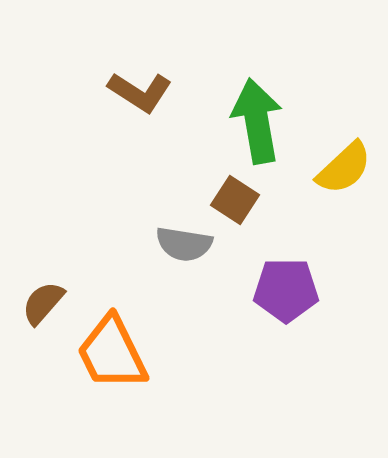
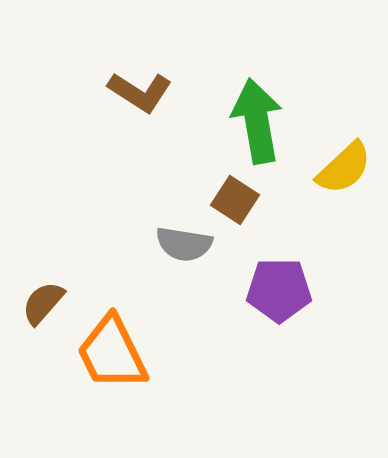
purple pentagon: moved 7 px left
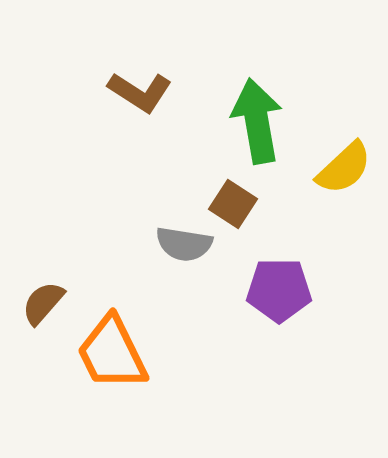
brown square: moved 2 px left, 4 px down
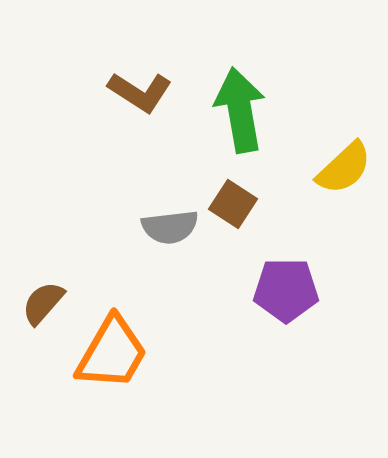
green arrow: moved 17 px left, 11 px up
gray semicircle: moved 14 px left, 17 px up; rotated 16 degrees counterclockwise
purple pentagon: moved 7 px right
orange trapezoid: rotated 124 degrees counterclockwise
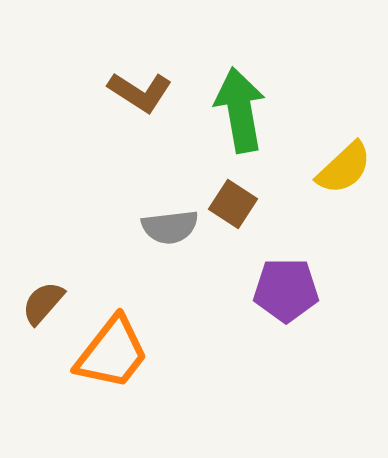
orange trapezoid: rotated 8 degrees clockwise
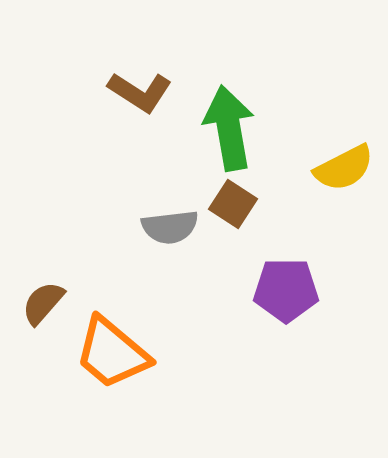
green arrow: moved 11 px left, 18 px down
yellow semicircle: rotated 16 degrees clockwise
orange trapezoid: rotated 92 degrees clockwise
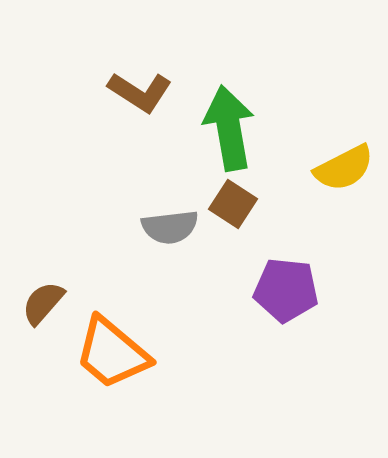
purple pentagon: rotated 6 degrees clockwise
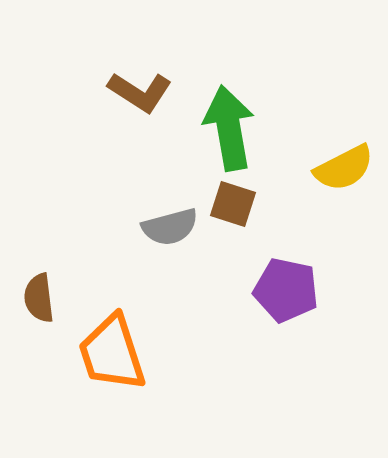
brown square: rotated 15 degrees counterclockwise
gray semicircle: rotated 8 degrees counterclockwise
purple pentagon: rotated 6 degrees clockwise
brown semicircle: moved 4 px left, 5 px up; rotated 48 degrees counterclockwise
orange trapezoid: rotated 32 degrees clockwise
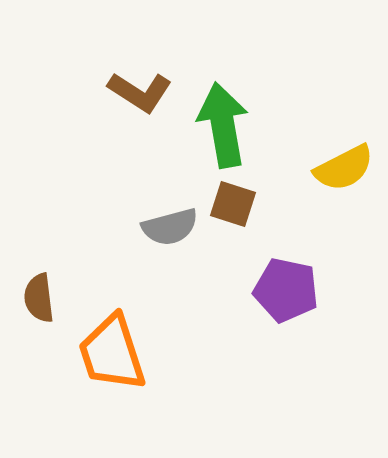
green arrow: moved 6 px left, 3 px up
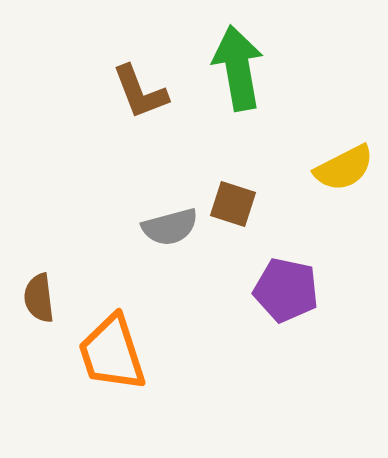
brown L-shape: rotated 36 degrees clockwise
green arrow: moved 15 px right, 57 px up
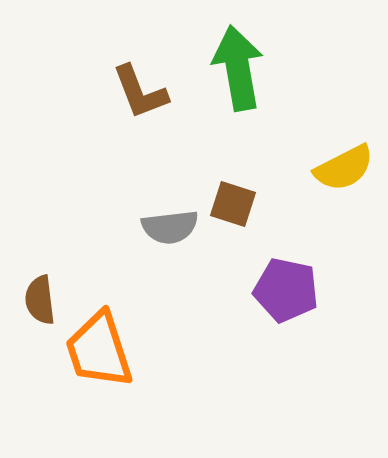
gray semicircle: rotated 8 degrees clockwise
brown semicircle: moved 1 px right, 2 px down
orange trapezoid: moved 13 px left, 3 px up
